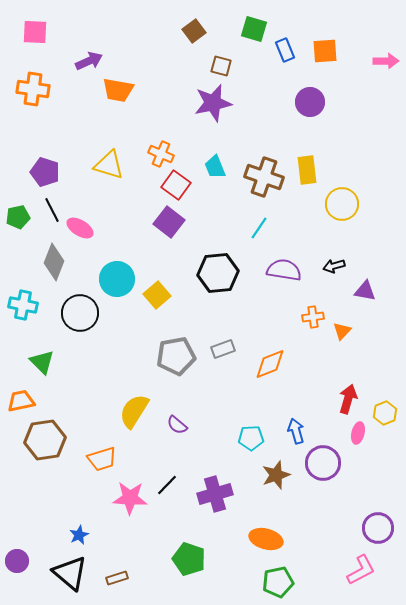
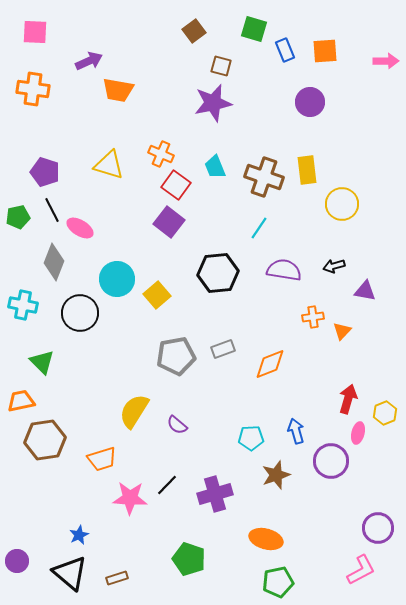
purple circle at (323, 463): moved 8 px right, 2 px up
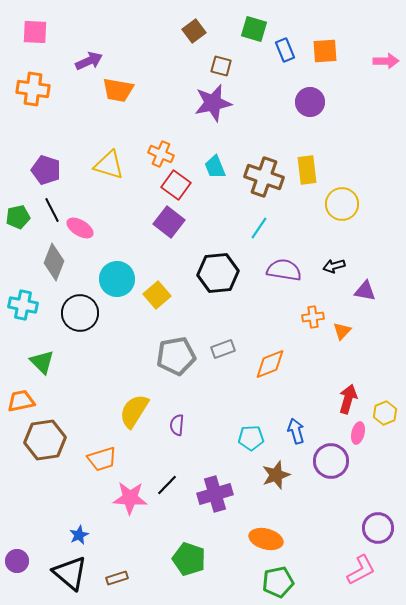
purple pentagon at (45, 172): moved 1 px right, 2 px up
purple semicircle at (177, 425): rotated 55 degrees clockwise
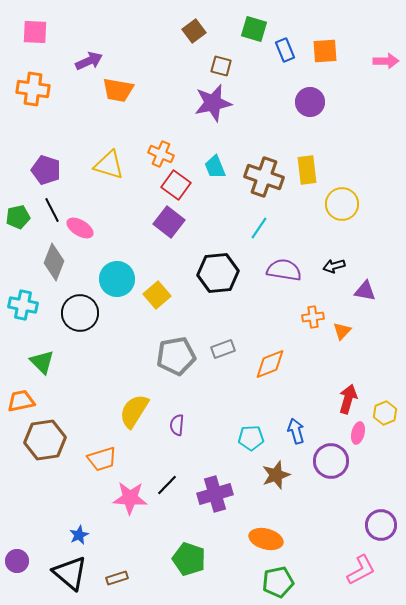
purple circle at (378, 528): moved 3 px right, 3 px up
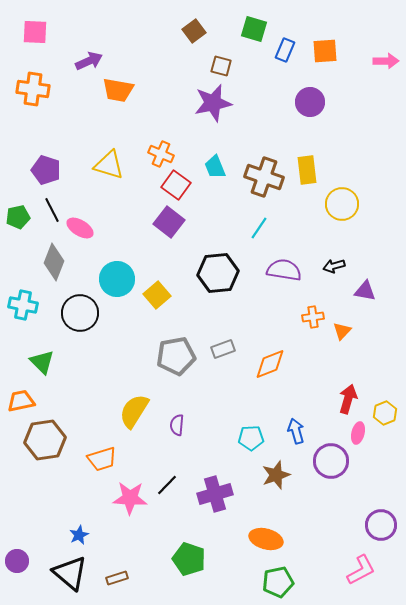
blue rectangle at (285, 50): rotated 45 degrees clockwise
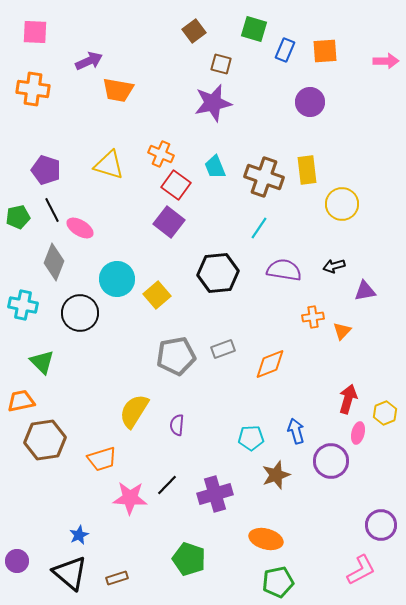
brown square at (221, 66): moved 2 px up
purple triangle at (365, 291): rotated 20 degrees counterclockwise
